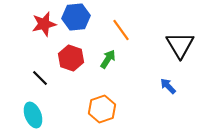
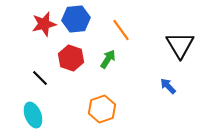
blue hexagon: moved 2 px down
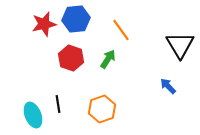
black line: moved 18 px right, 26 px down; rotated 36 degrees clockwise
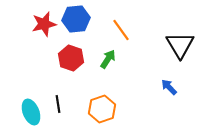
blue arrow: moved 1 px right, 1 px down
cyan ellipse: moved 2 px left, 3 px up
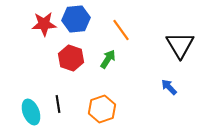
red star: rotated 10 degrees clockwise
